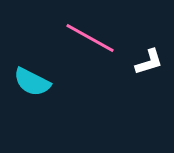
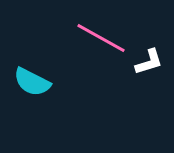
pink line: moved 11 px right
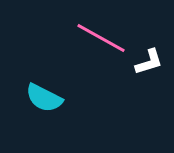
cyan semicircle: moved 12 px right, 16 px down
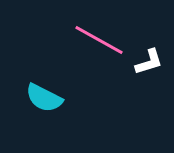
pink line: moved 2 px left, 2 px down
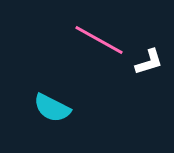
cyan semicircle: moved 8 px right, 10 px down
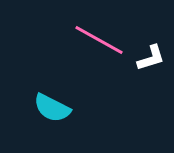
white L-shape: moved 2 px right, 4 px up
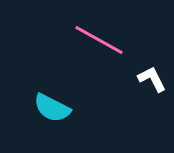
white L-shape: moved 1 px right, 21 px down; rotated 100 degrees counterclockwise
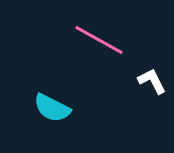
white L-shape: moved 2 px down
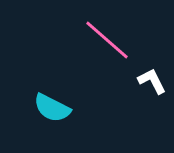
pink line: moved 8 px right; rotated 12 degrees clockwise
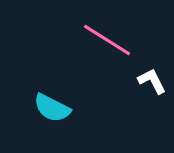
pink line: rotated 9 degrees counterclockwise
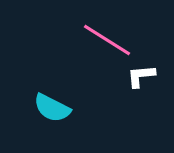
white L-shape: moved 11 px left, 5 px up; rotated 68 degrees counterclockwise
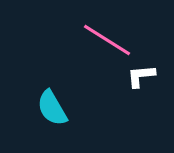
cyan semicircle: rotated 33 degrees clockwise
